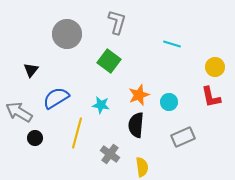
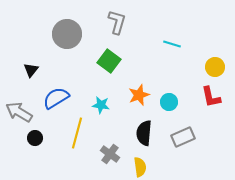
black semicircle: moved 8 px right, 8 px down
yellow semicircle: moved 2 px left
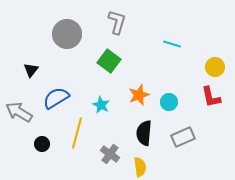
cyan star: rotated 18 degrees clockwise
black circle: moved 7 px right, 6 px down
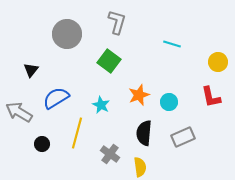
yellow circle: moved 3 px right, 5 px up
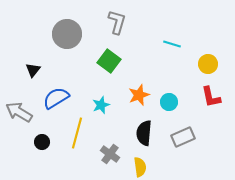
yellow circle: moved 10 px left, 2 px down
black triangle: moved 2 px right
cyan star: rotated 24 degrees clockwise
black circle: moved 2 px up
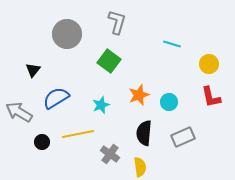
yellow circle: moved 1 px right
yellow line: moved 1 px right, 1 px down; rotated 64 degrees clockwise
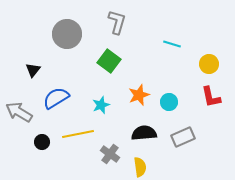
black semicircle: rotated 80 degrees clockwise
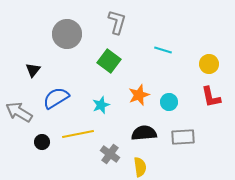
cyan line: moved 9 px left, 6 px down
gray rectangle: rotated 20 degrees clockwise
